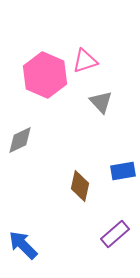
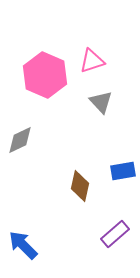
pink triangle: moved 7 px right
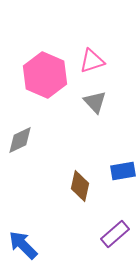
gray triangle: moved 6 px left
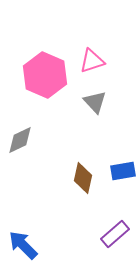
brown diamond: moved 3 px right, 8 px up
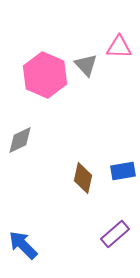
pink triangle: moved 27 px right, 14 px up; rotated 20 degrees clockwise
gray triangle: moved 9 px left, 37 px up
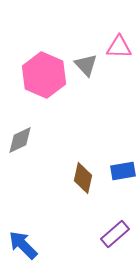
pink hexagon: moved 1 px left
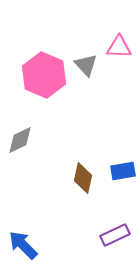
purple rectangle: moved 1 px down; rotated 16 degrees clockwise
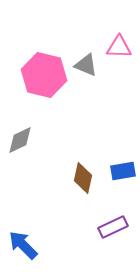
gray triangle: rotated 25 degrees counterclockwise
pink hexagon: rotated 9 degrees counterclockwise
purple rectangle: moved 2 px left, 8 px up
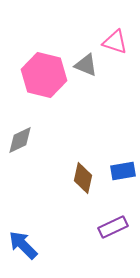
pink triangle: moved 4 px left, 5 px up; rotated 16 degrees clockwise
